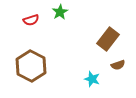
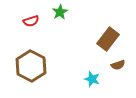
red semicircle: moved 1 px down
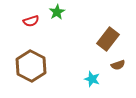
green star: moved 3 px left
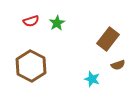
green star: moved 11 px down
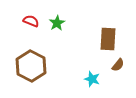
red semicircle: rotated 140 degrees counterclockwise
brown rectangle: rotated 35 degrees counterclockwise
brown semicircle: rotated 32 degrees counterclockwise
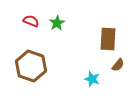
brown hexagon: rotated 8 degrees counterclockwise
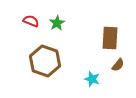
brown rectangle: moved 2 px right, 1 px up
brown hexagon: moved 14 px right, 5 px up
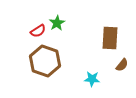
red semicircle: moved 7 px right, 10 px down; rotated 126 degrees clockwise
brown semicircle: moved 4 px right
cyan star: rotated 14 degrees counterclockwise
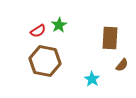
green star: moved 2 px right, 2 px down
brown hexagon: rotated 8 degrees counterclockwise
cyan star: rotated 28 degrees clockwise
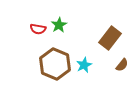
red semicircle: moved 2 px up; rotated 42 degrees clockwise
brown rectangle: rotated 35 degrees clockwise
brown hexagon: moved 10 px right, 3 px down; rotated 12 degrees clockwise
cyan star: moved 8 px left, 14 px up; rotated 14 degrees clockwise
